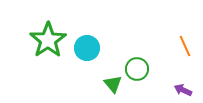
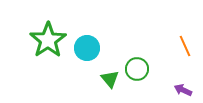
green triangle: moved 3 px left, 5 px up
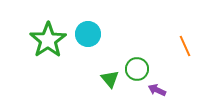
cyan circle: moved 1 px right, 14 px up
purple arrow: moved 26 px left
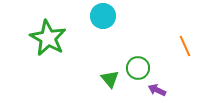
cyan circle: moved 15 px right, 18 px up
green star: moved 2 px up; rotated 9 degrees counterclockwise
green circle: moved 1 px right, 1 px up
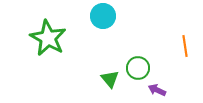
orange line: rotated 15 degrees clockwise
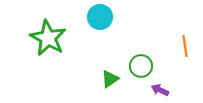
cyan circle: moved 3 px left, 1 px down
green circle: moved 3 px right, 2 px up
green triangle: rotated 36 degrees clockwise
purple arrow: moved 3 px right
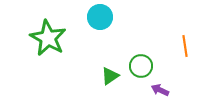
green triangle: moved 3 px up
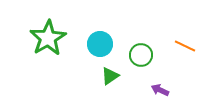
cyan circle: moved 27 px down
green star: rotated 12 degrees clockwise
orange line: rotated 55 degrees counterclockwise
green circle: moved 11 px up
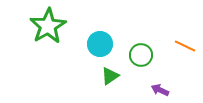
green star: moved 12 px up
